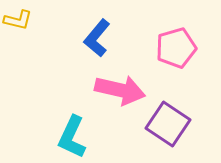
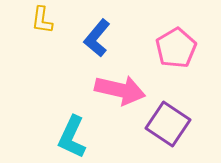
yellow L-shape: moved 24 px right; rotated 84 degrees clockwise
pink pentagon: rotated 15 degrees counterclockwise
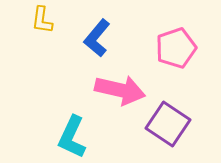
pink pentagon: rotated 12 degrees clockwise
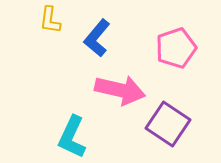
yellow L-shape: moved 8 px right
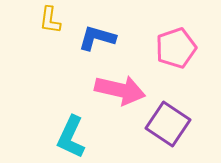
blue L-shape: rotated 66 degrees clockwise
cyan L-shape: moved 1 px left
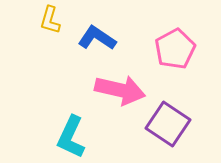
yellow L-shape: rotated 8 degrees clockwise
blue L-shape: rotated 18 degrees clockwise
pink pentagon: moved 1 px left, 1 px down; rotated 9 degrees counterclockwise
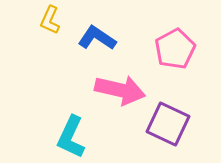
yellow L-shape: rotated 8 degrees clockwise
purple square: rotated 9 degrees counterclockwise
